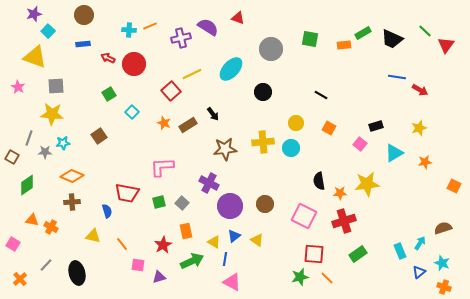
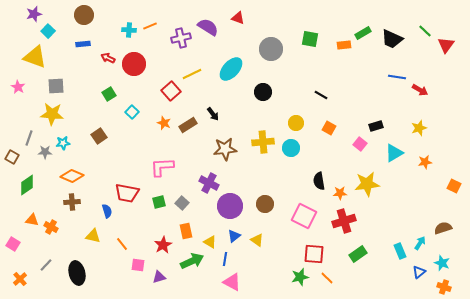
yellow triangle at (214, 242): moved 4 px left
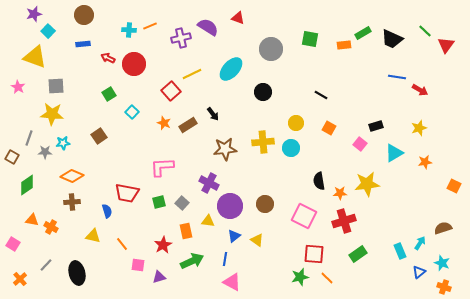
yellow triangle at (210, 242): moved 2 px left, 21 px up; rotated 24 degrees counterclockwise
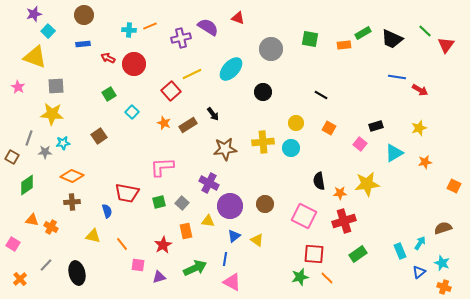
green arrow at (192, 261): moved 3 px right, 7 px down
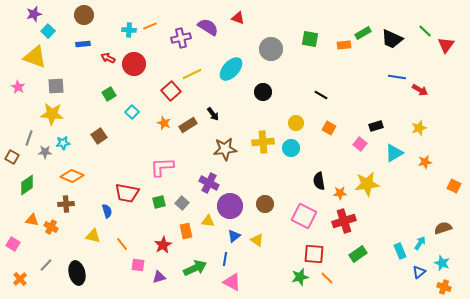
brown cross at (72, 202): moved 6 px left, 2 px down
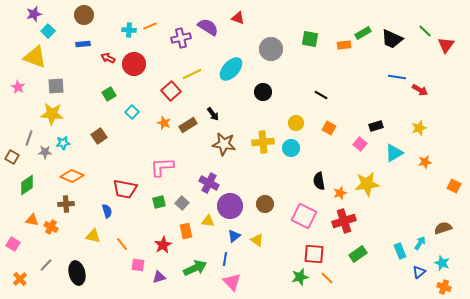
brown star at (225, 149): moved 1 px left, 5 px up; rotated 15 degrees clockwise
red trapezoid at (127, 193): moved 2 px left, 4 px up
orange star at (340, 193): rotated 16 degrees counterclockwise
pink triangle at (232, 282): rotated 18 degrees clockwise
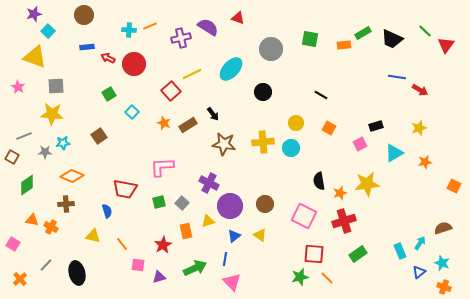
blue rectangle at (83, 44): moved 4 px right, 3 px down
gray line at (29, 138): moved 5 px left, 2 px up; rotated 49 degrees clockwise
pink square at (360, 144): rotated 24 degrees clockwise
yellow triangle at (208, 221): rotated 24 degrees counterclockwise
yellow triangle at (257, 240): moved 3 px right, 5 px up
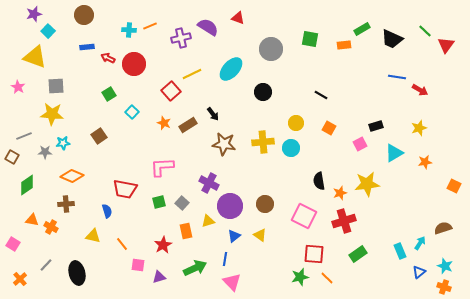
green rectangle at (363, 33): moved 1 px left, 4 px up
cyan star at (442, 263): moved 3 px right, 3 px down
